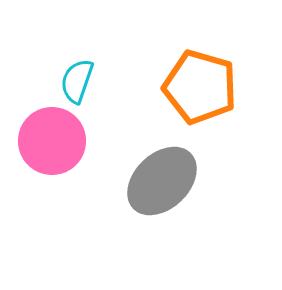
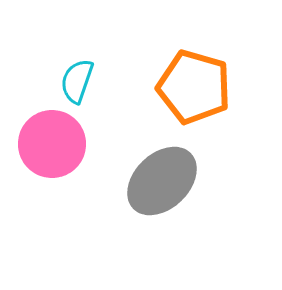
orange pentagon: moved 6 px left
pink circle: moved 3 px down
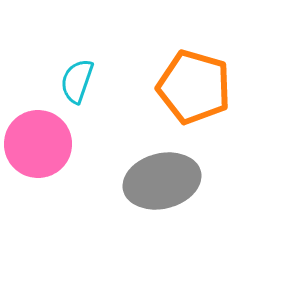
pink circle: moved 14 px left
gray ellipse: rotated 30 degrees clockwise
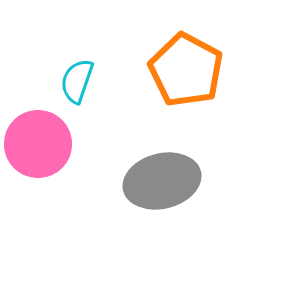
orange pentagon: moved 8 px left, 17 px up; rotated 12 degrees clockwise
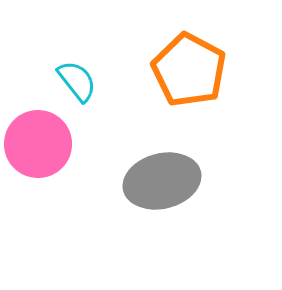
orange pentagon: moved 3 px right
cyan semicircle: rotated 123 degrees clockwise
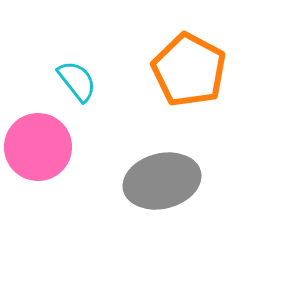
pink circle: moved 3 px down
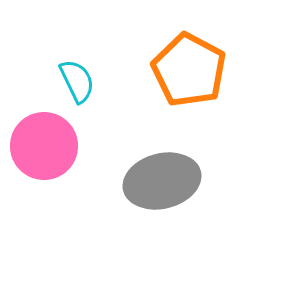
cyan semicircle: rotated 12 degrees clockwise
pink circle: moved 6 px right, 1 px up
